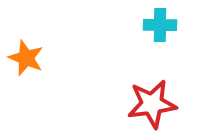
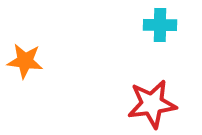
orange star: moved 1 px left, 3 px down; rotated 15 degrees counterclockwise
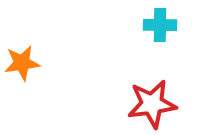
orange star: moved 3 px left, 2 px down; rotated 15 degrees counterclockwise
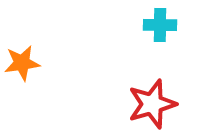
red star: rotated 9 degrees counterclockwise
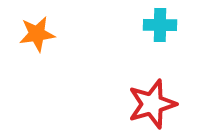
orange star: moved 15 px right, 29 px up
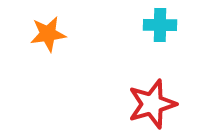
orange star: moved 11 px right
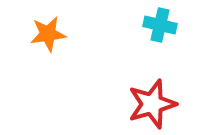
cyan cross: rotated 12 degrees clockwise
